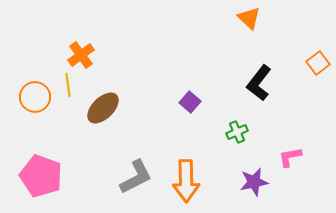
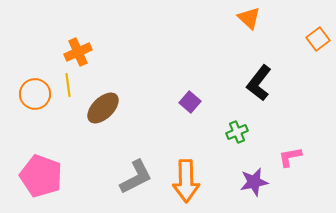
orange cross: moved 3 px left, 3 px up; rotated 12 degrees clockwise
orange square: moved 24 px up
orange circle: moved 3 px up
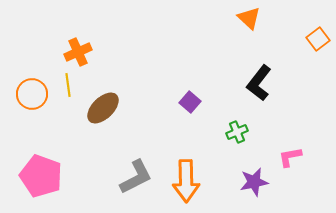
orange circle: moved 3 px left
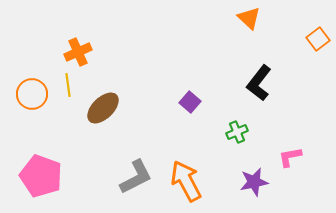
orange arrow: rotated 153 degrees clockwise
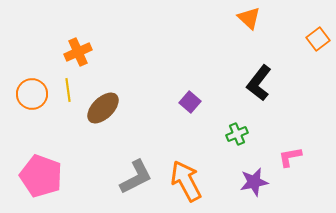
yellow line: moved 5 px down
green cross: moved 2 px down
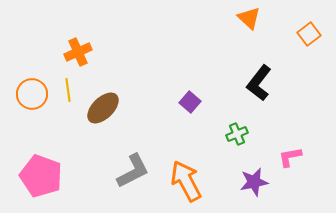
orange square: moved 9 px left, 5 px up
gray L-shape: moved 3 px left, 6 px up
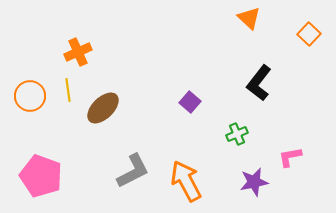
orange square: rotated 10 degrees counterclockwise
orange circle: moved 2 px left, 2 px down
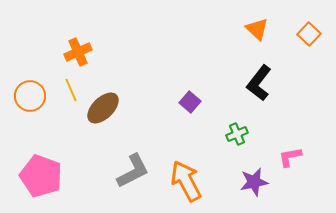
orange triangle: moved 8 px right, 11 px down
yellow line: moved 3 px right; rotated 15 degrees counterclockwise
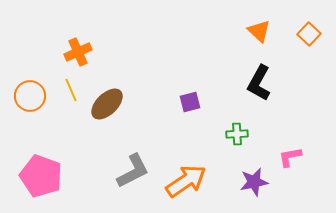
orange triangle: moved 2 px right, 2 px down
black L-shape: rotated 9 degrees counterclockwise
purple square: rotated 35 degrees clockwise
brown ellipse: moved 4 px right, 4 px up
green cross: rotated 20 degrees clockwise
orange arrow: rotated 84 degrees clockwise
